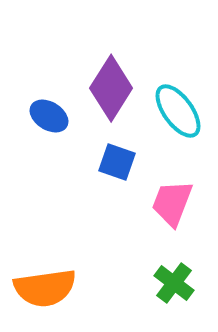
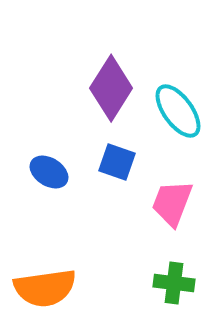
blue ellipse: moved 56 px down
green cross: rotated 30 degrees counterclockwise
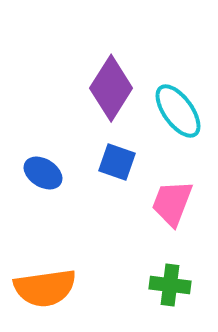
blue ellipse: moved 6 px left, 1 px down
green cross: moved 4 px left, 2 px down
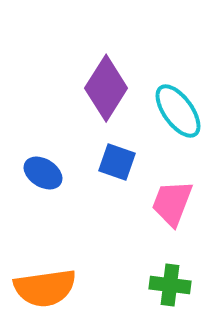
purple diamond: moved 5 px left
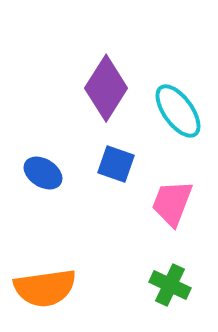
blue square: moved 1 px left, 2 px down
green cross: rotated 18 degrees clockwise
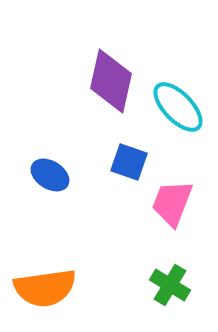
purple diamond: moved 5 px right, 7 px up; rotated 20 degrees counterclockwise
cyan ellipse: moved 4 px up; rotated 8 degrees counterclockwise
blue square: moved 13 px right, 2 px up
blue ellipse: moved 7 px right, 2 px down
green cross: rotated 6 degrees clockwise
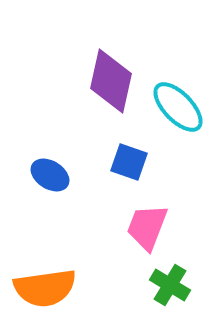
pink trapezoid: moved 25 px left, 24 px down
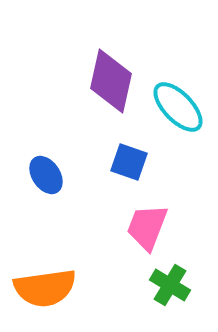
blue ellipse: moved 4 px left; rotated 24 degrees clockwise
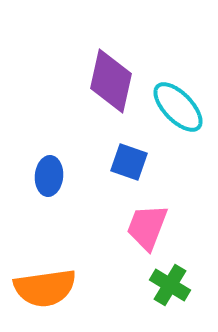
blue ellipse: moved 3 px right, 1 px down; rotated 39 degrees clockwise
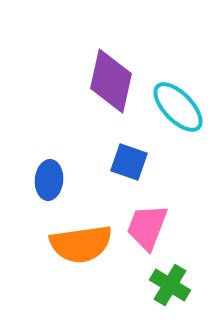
blue ellipse: moved 4 px down
orange semicircle: moved 36 px right, 44 px up
